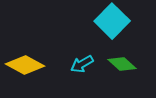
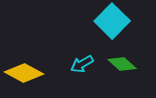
yellow diamond: moved 1 px left, 8 px down
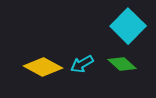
cyan square: moved 16 px right, 5 px down
yellow diamond: moved 19 px right, 6 px up
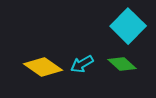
yellow diamond: rotated 6 degrees clockwise
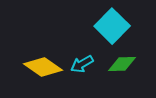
cyan square: moved 16 px left
green diamond: rotated 44 degrees counterclockwise
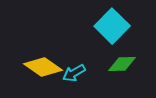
cyan arrow: moved 8 px left, 9 px down
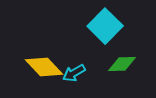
cyan square: moved 7 px left
yellow diamond: moved 1 px right; rotated 12 degrees clockwise
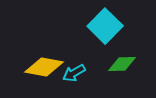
yellow diamond: rotated 36 degrees counterclockwise
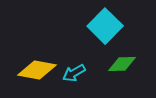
yellow diamond: moved 7 px left, 3 px down
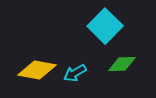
cyan arrow: moved 1 px right
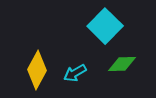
yellow diamond: rotated 72 degrees counterclockwise
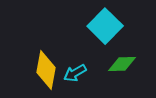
yellow diamond: moved 9 px right; rotated 18 degrees counterclockwise
